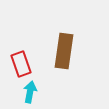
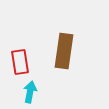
red rectangle: moved 1 px left, 2 px up; rotated 10 degrees clockwise
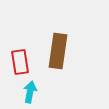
brown rectangle: moved 6 px left
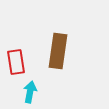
red rectangle: moved 4 px left
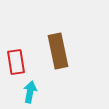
brown rectangle: rotated 20 degrees counterclockwise
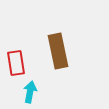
red rectangle: moved 1 px down
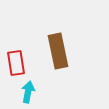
cyan arrow: moved 2 px left
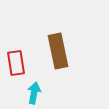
cyan arrow: moved 6 px right, 1 px down
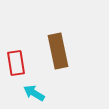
cyan arrow: rotated 70 degrees counterclockwise
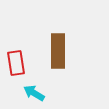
brown rectangle: rotated 12 degrees clockwise
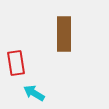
brown rectangle: moved 6 px right, 17 px up
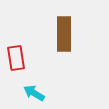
red rectangle: moved 5 px up
